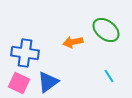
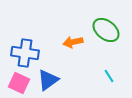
blue triangle: moved 2 px up
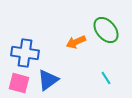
green ellipse: rotated 12 degrees clockwise
orange arrow: moved 3 px right; rotated 12 degrees counterclockwise
cyan line: moved 3 px left, 2 px down
pink square: rotated 10 degrees counterclockwise
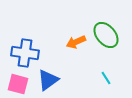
green ellipse: moved 5 px down
pink square: moved 1 px left, 1 px down
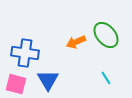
blue triangle: rotated 25 degrees counterclockwise
pink square: moved 2 px left
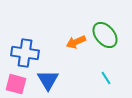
green ellipse: moved 1 px left
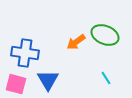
green ellipse: rotated 28 degrees counterclockwise
orange arrow: rotated 12 degrees counterclockwise
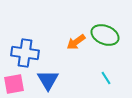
pink square: moved 2 px left; rotated 25 degrees counterclockwise
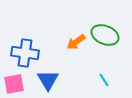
cyan line: moved 2 px left, 2 px down
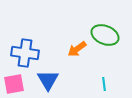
orange arrow: moved 1 px right, 7 px down
cyan line: moved 4 px down; rotated 24 degrees clockwise
